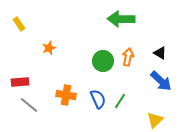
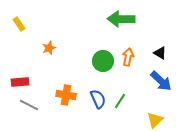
gray line: rotated 12 degrees counterclockwise
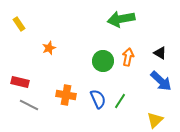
green arrow: rotated 12 degrees counterclockwise
red rectangle: rotated 18 degrees clockwise
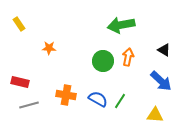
green arrow: moved 6 px down
orange star: rotated 24 degrees clockwise
black triangle: moved 4 px right, 3 px up
blue semicircle: rotated 36 degrees counterclockwise
gray line: rotated 42 degrees counterclockwise
yellow triangle: moved 5 px up; rotated 48 degrees clockwise
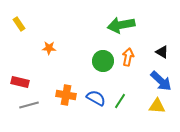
black triangle: moved 2 px left, 2 px down
blue semicircle: moved 2 px left, 1 px up
yellow triangle: moved 2 px right, 9 px up
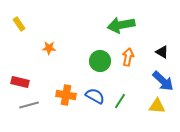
green circle: moved 3 px left
blue arrow: moved 2 px right
blue semicircle: moved 1 px left, 2 px up
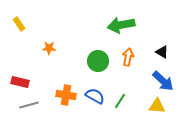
green circle: moved 2 px left
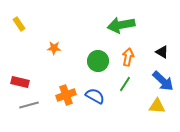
orange star: moved 5 px right
orange cross: rotated 30 degrees counterclockwise
green line: moved 5 px right, 17 px up
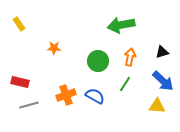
black triangle: rotated 48 degrees counterclockwise
orange arrow: moved 2 px right
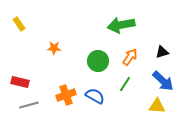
orange arrow: rotated 24 degrees clockwise
